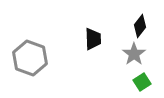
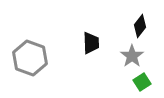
black trapezoid: moved 2 px left, 4 px down
gray star: moved 2 px left, 2 px down
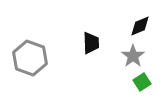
black diamond: rotated 30 degrees clockwise
gray star: moved 1 px right
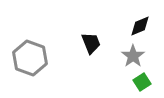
black trapezoid: rotated 20 degrees counterclockwise
